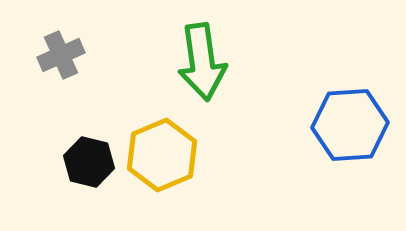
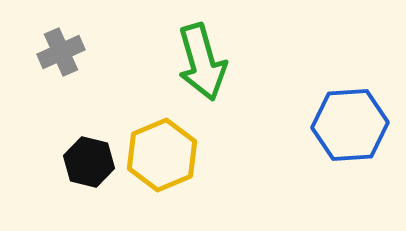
gray cross: moved 3 px up
green arrow: rotated 8 degrees counterclockwise
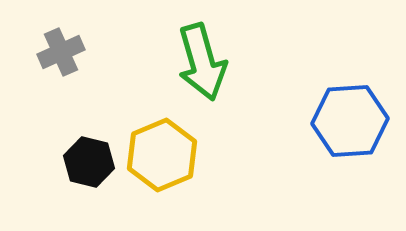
blue hexagon: moved 4 px up
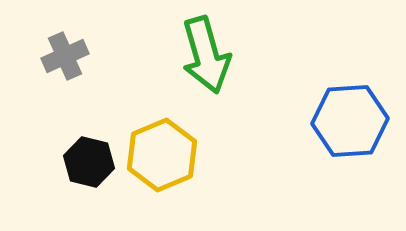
gray cross: moved 4 px right, 4 px down
green arrow: moved 4 px right, 7 px up
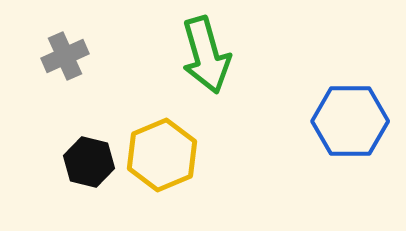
blue hexagon: rotated 4 degrees clockwise
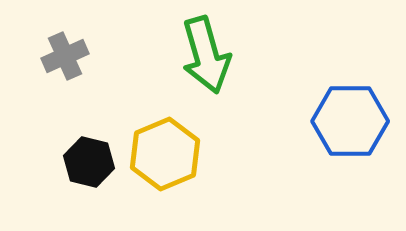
yellow hexagon: moved 3 px right, 1 px up
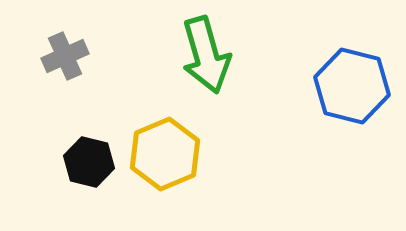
blue hexagon: moved 2 px right, 35 px up; rotated 14 degrees clockwise
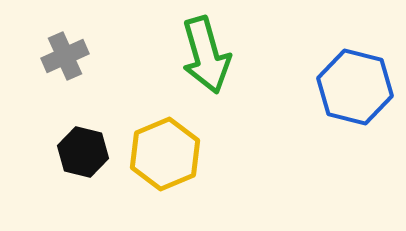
blue hexagon: moved 3 px right, 1 px down
black hexagon: moved 6 px left, 10 px up
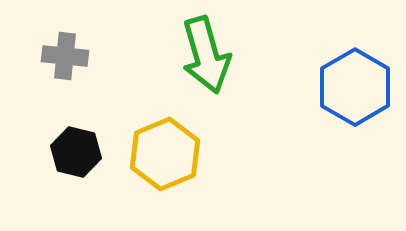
gray cross: rotated 30 degrees clockwise
blue hexagon: rotated 16 degrees clockwise
black hexagon: moved 7 px left
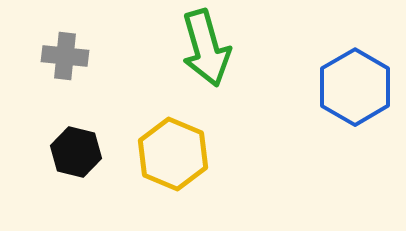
green arrow: moved 7 px up
yellow hexagon: moved 8 px right; rotated 14 degrees counterclockwise
